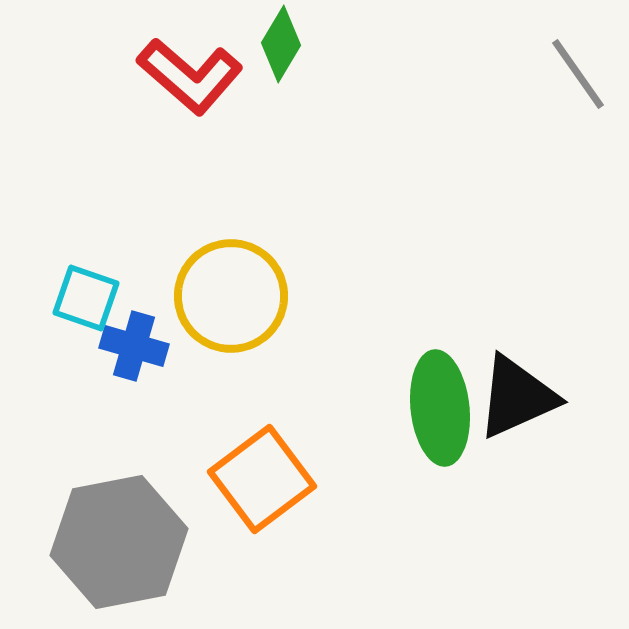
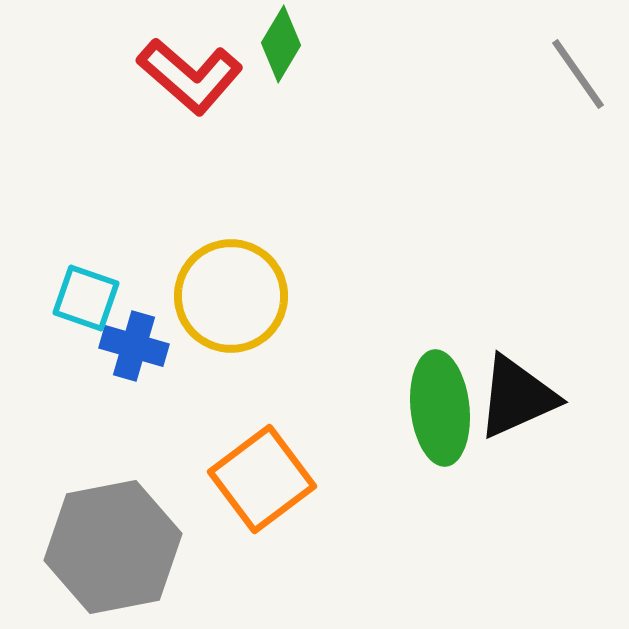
gray hexagon: moved 6 px left, 5 px down
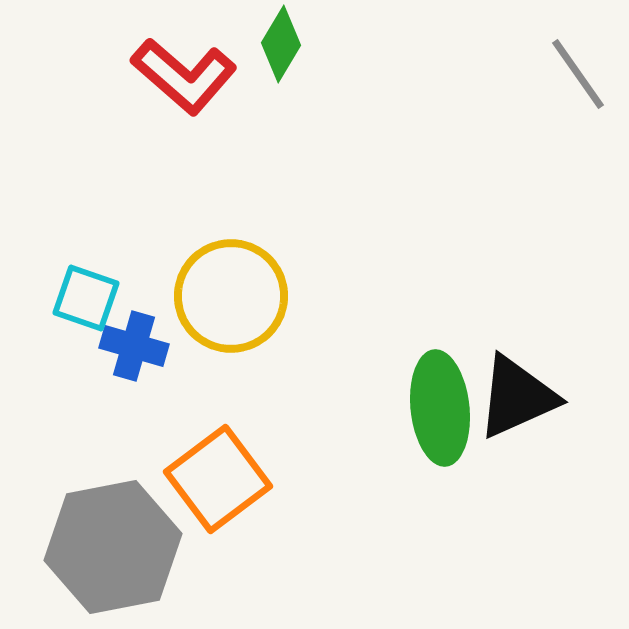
red L-shape: moved 6 px left
orange square: moved 44 px left
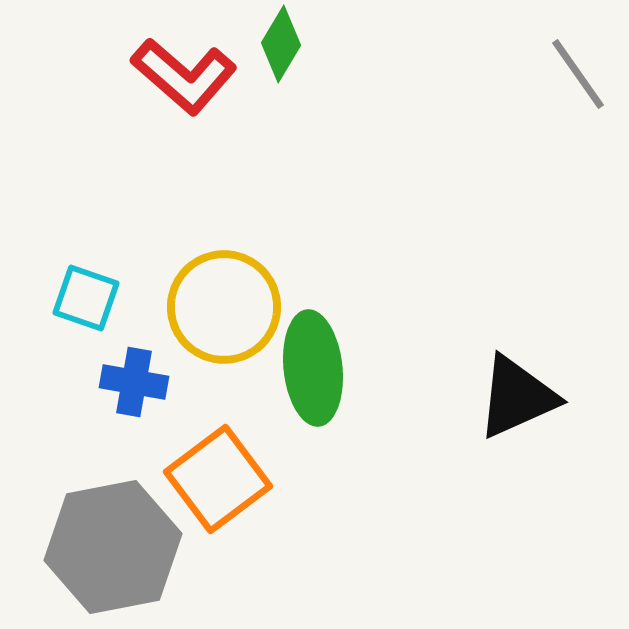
yellow circle: moved 7 px left, 11 px down
blue cross: moved 36 px down; rotated 6 degrees counterclockwise
green ellipse: moved 127 px left, 40 px up
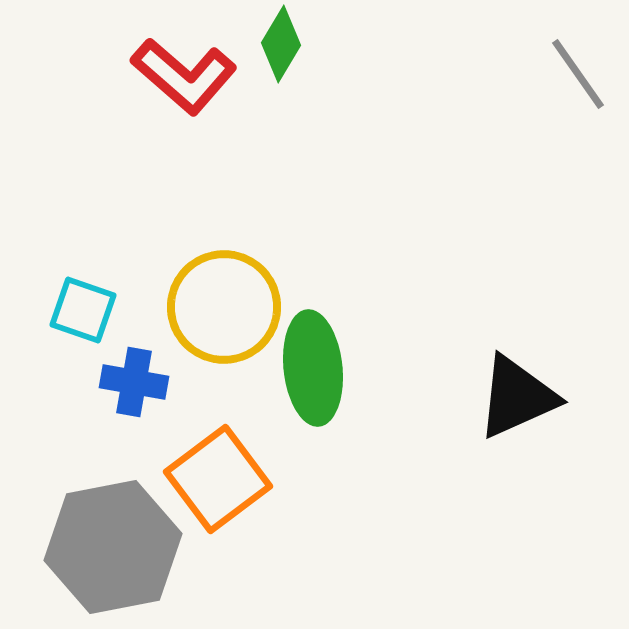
cyan square: moved 3 px left, 12 px down
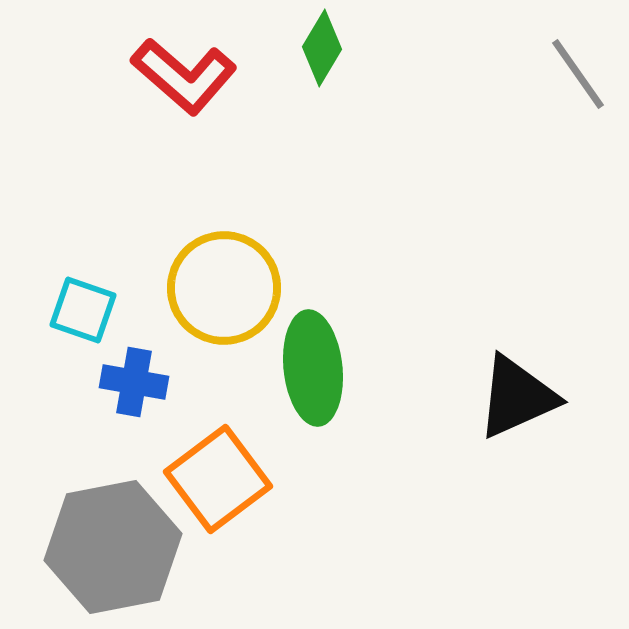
green diamond: moved 41 px right, 4 px down
yellow circle: moved 19 px up
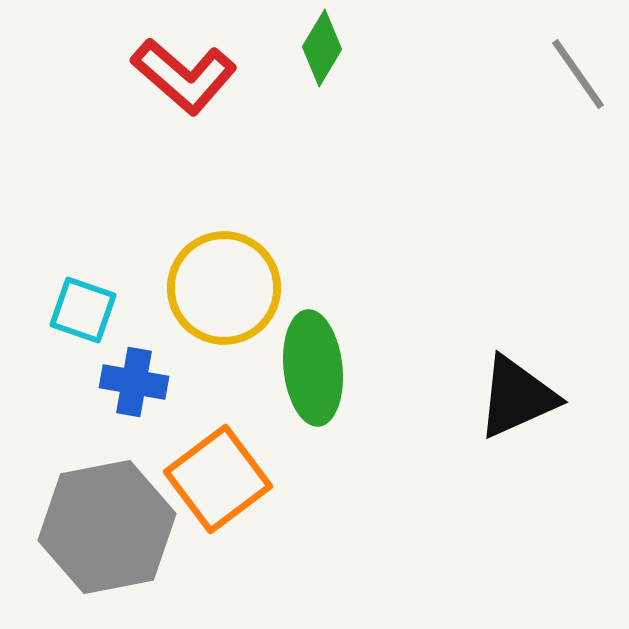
gray hexagon: moved 6 px left, 20 px up
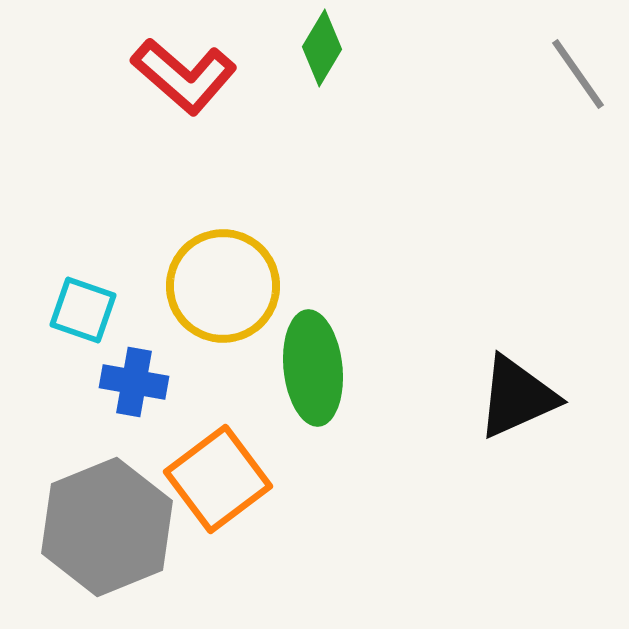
yellow circle: moved 1 px left, 2 px up
gray hexagon: rotated 11 degrees counterclockwise
